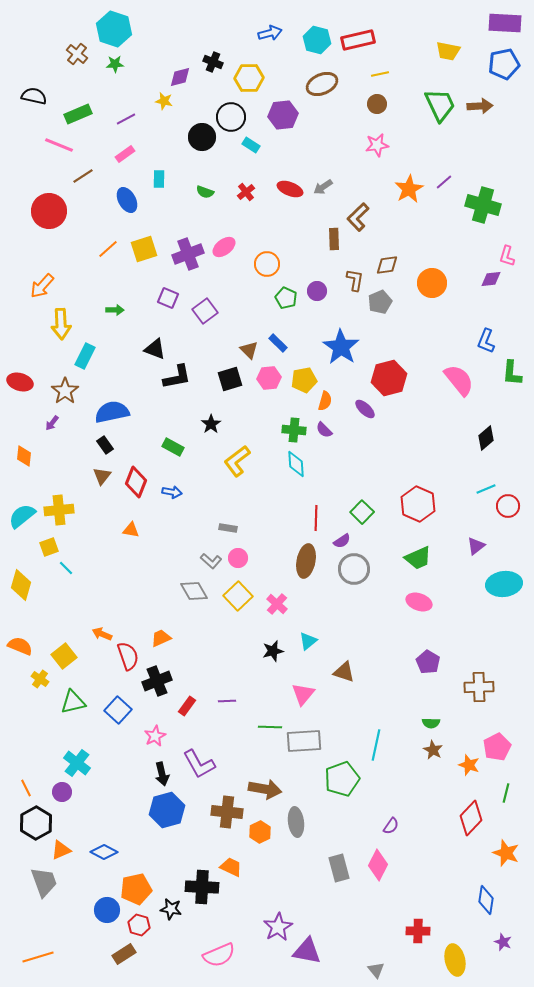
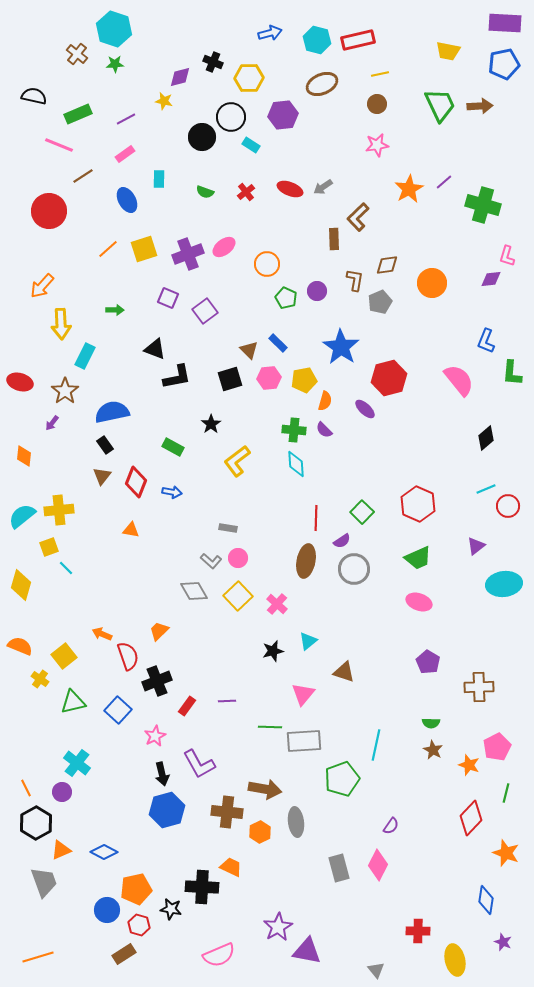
orange trapezoid at (161, 638): moved 2 px left, 7 px up; rotated 20 degrees counterclockwise
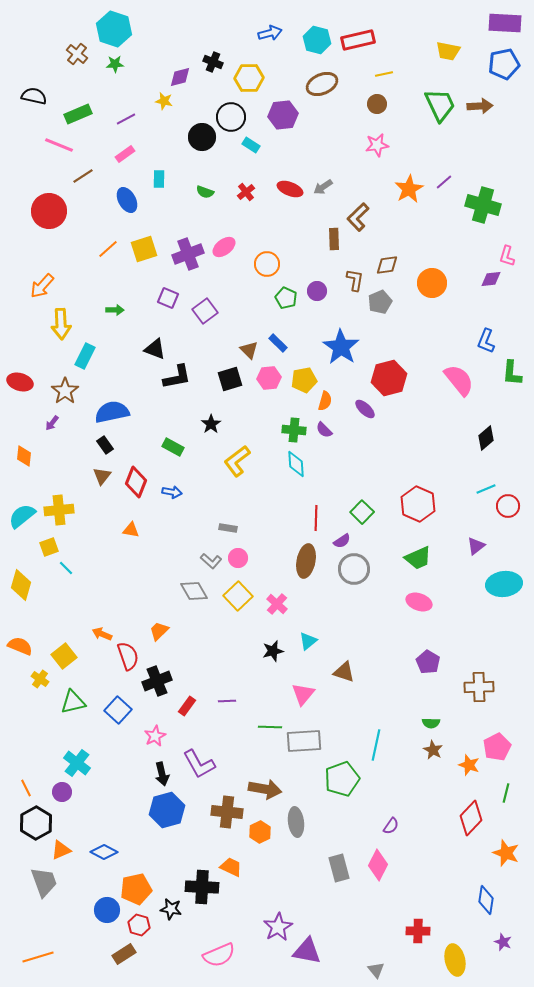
yellow line at (380, 74): moved 4 px right
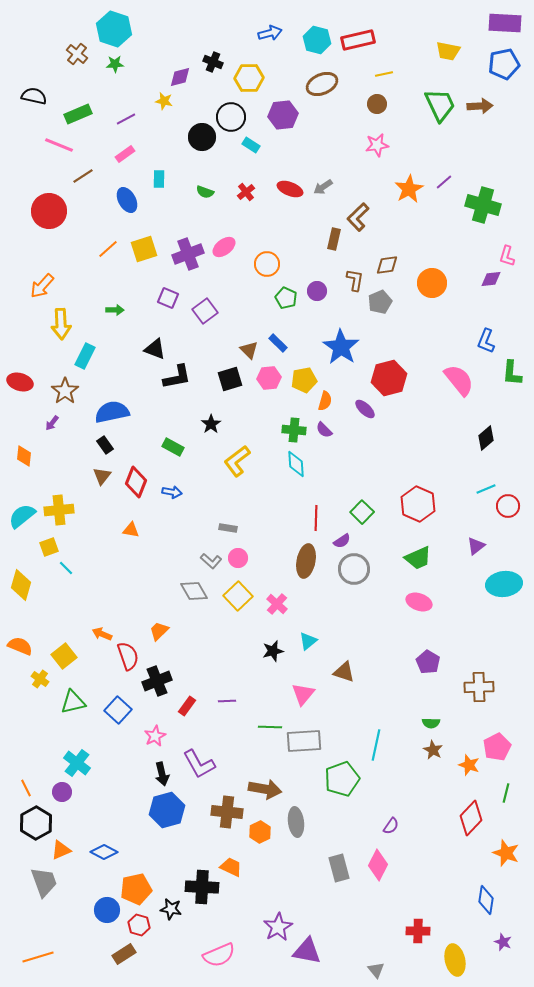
brown rectangle at (334, 239): rotated 15 degrees clockwise
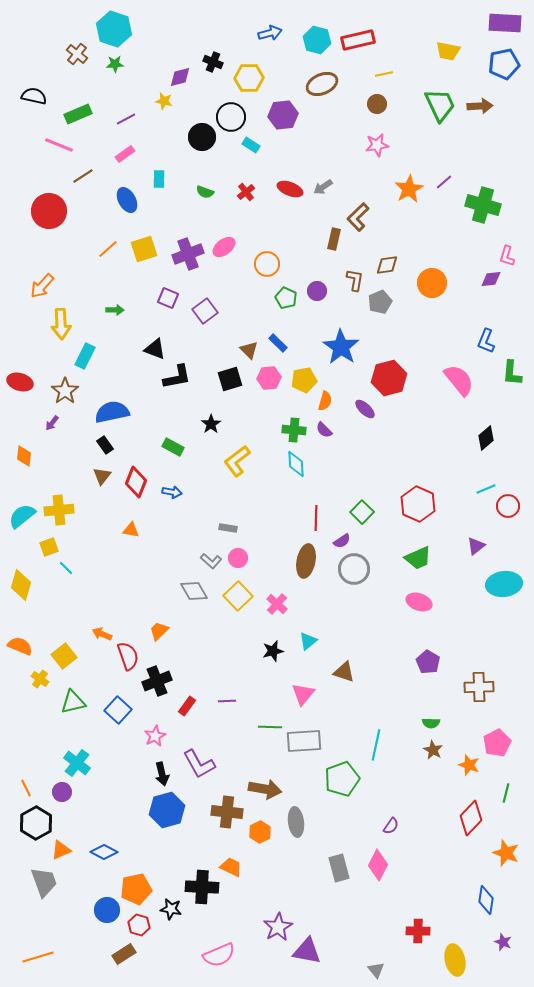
pink pentagon at (497, 747): moved 4 px up
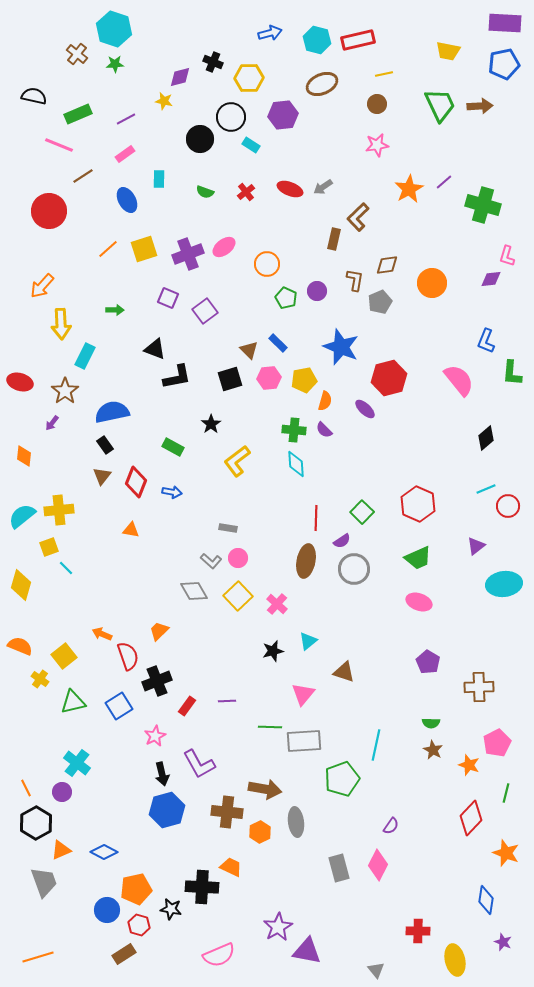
black circle at (202, 137): moved 2 px left, 2 px down
blue star at (341, 347): rotated 12 degrees counterclockwise
blue square at (118, 710): moved 1 px right, 4 px up; rotated 16 degrees clockwise
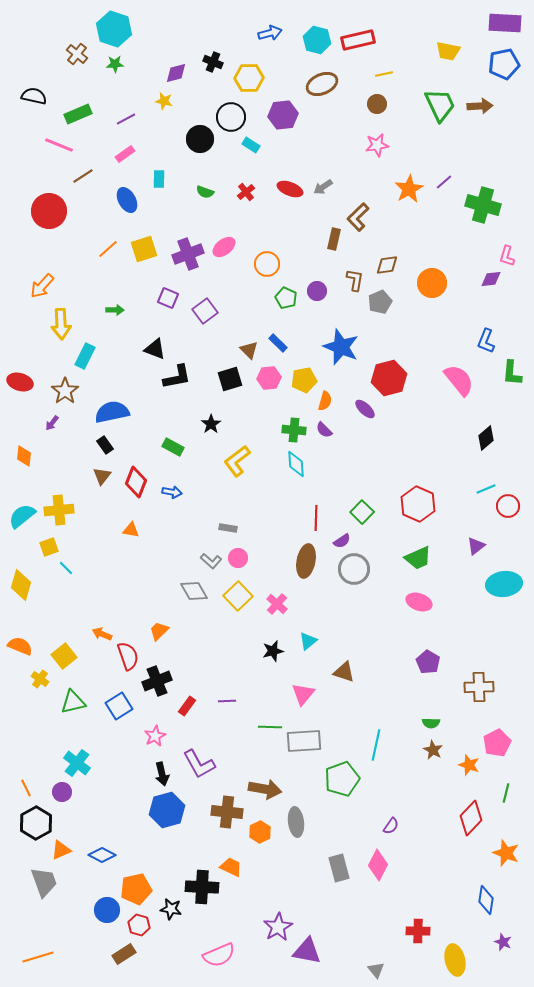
purple diamond at (180, 77): moved 4 px left, 4 px up
blue diamond at (104, 852): moved 2 px left, 3 px down
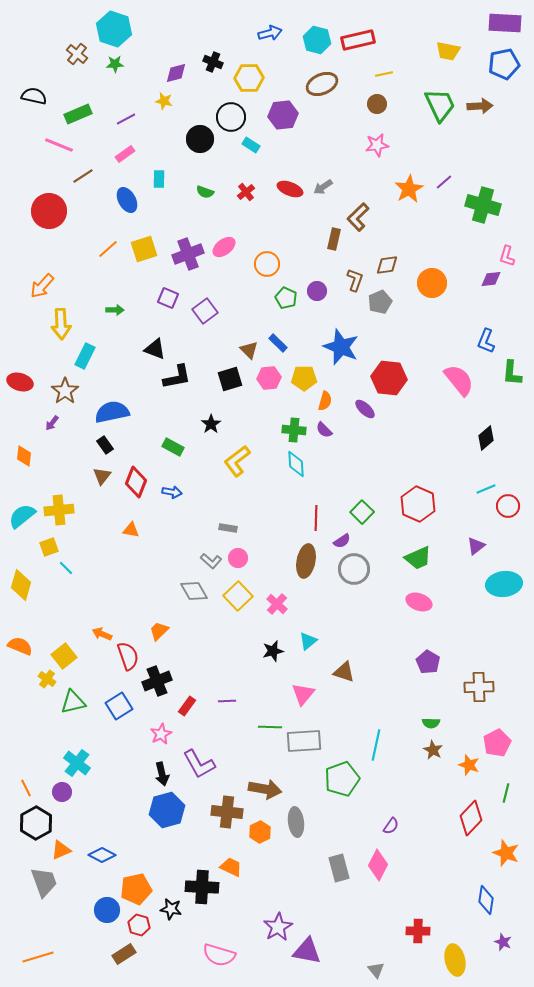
brown L-shape at (355, 280): rotated 10 degrees clockwise
red hexagon at (389, 378): rotated 20 degrees clockwise
yellow pentagon at (304, 380): moved 2 px up; rotated 10 degrees clockwise
yellow cross at (40, 679): moved 7 px right
pink star at (155, 736): moved 6 px right, 2 px up
pink semicircle at (219, 955): rotated 40 degrees clockwise
